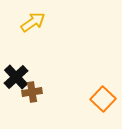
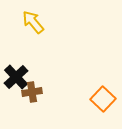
yellow arrow: rotated 95 degrees counterclockwise
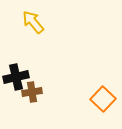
black cross: rotated 30 degrees clockwise
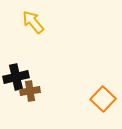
brown cross: moved 2 px left, 1 px up
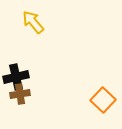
brown cross: moved 10 px left, 3 px down
orange square: moved 1 px down
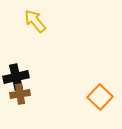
yellow arrow: moved 2 px right, 1 px up
orange square: moved 3 px left, 3 px up
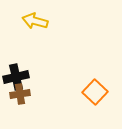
yellow arrow: rotated 35 degrees counterclockwise
orange square: moved 5 px left, 5 px up
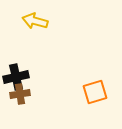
orange square: rotated 30 degrees clockwise
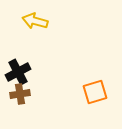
black cross: moved 2 px right, 5 px up; rotated 15 degrees counterclockwise
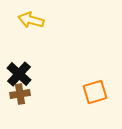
yellow arrow: moved 4 px left, 1 px up
black cross: moved 1 px right, 2 px down; rotated 20 degrees counterclockwise
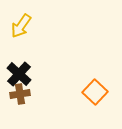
yellow arrow: moved 10 px left, 6 px down; rotated 70 degrees counterclockwise
orange square: rotated 30 degrees counterclockwise
